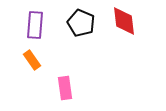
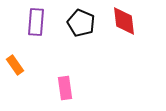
purple rectangle: moved 1 px right, 3 px up
orange rectangle: moved 17 px left, 5 px down
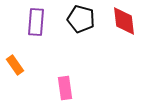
black pentagon: moved 4 px up; rotated 8 degrees counterclockwise
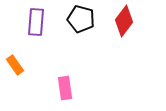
red diamond: rotated 44 degrees clockwise
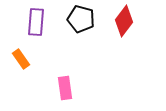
orange rectangle: moved 6 px right, 6 px up
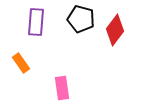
red diamond: moved 9 px left, 9 px down
orange rectangle: moved 4 px down
pink rectangle: moved 3 px left
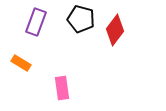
purple rectangle: rotated 16 degrees clockwise
orange rectangle: rotated 24 degrees counterclockwise
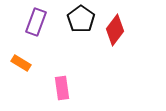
black pentagon: rotated 20 degrees clockwise
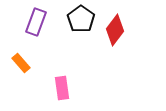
orange rectangle: rotated 18 degrees clockwise
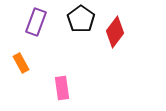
red diamond: moved 2 px down
orange rectangle: rotated 12 degrees clockwise
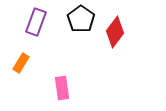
orange rectangle: rotated 60 degrees clockwise
